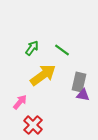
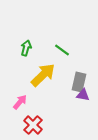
green arrow: moved 6 px left; rotated 21 degrees counterclockwise
yellow arrow: rotated 8 degrees counterclockwise
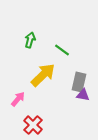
green arrow: moved 4 px right, 8 px up
pink arrow: moved 2 px left, 3 px up
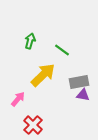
green arrow: moved 1 px down
gray rectangle: rotated 66 degrees clockwise
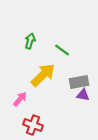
pink arrow: moved 2 px right
red cross: rotated 24 degrees counterclockwise
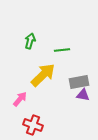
green line: rotated 42 degrees counterclockwise
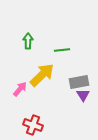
green arrow: moved 2 px left; rotated 14 degrees counterclockwise
yellow arrow: moved 1 px left
purple triangle: rotated 48 degrees clockwise
pink arrow: moved 10 px up
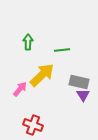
green arrow: moved 1 px down
gray rectangle: rotated 24 degrees clockwise
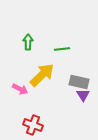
green line: moved 1 px up
pink arrow: rotated 77 degrees clockwise
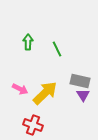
green line: moved 5 px left; rotated 70 degrees clockwise
yellow arrow: moved 3 px right, 18 px down
gray rectangle: moved 1 px right, 1 px up
